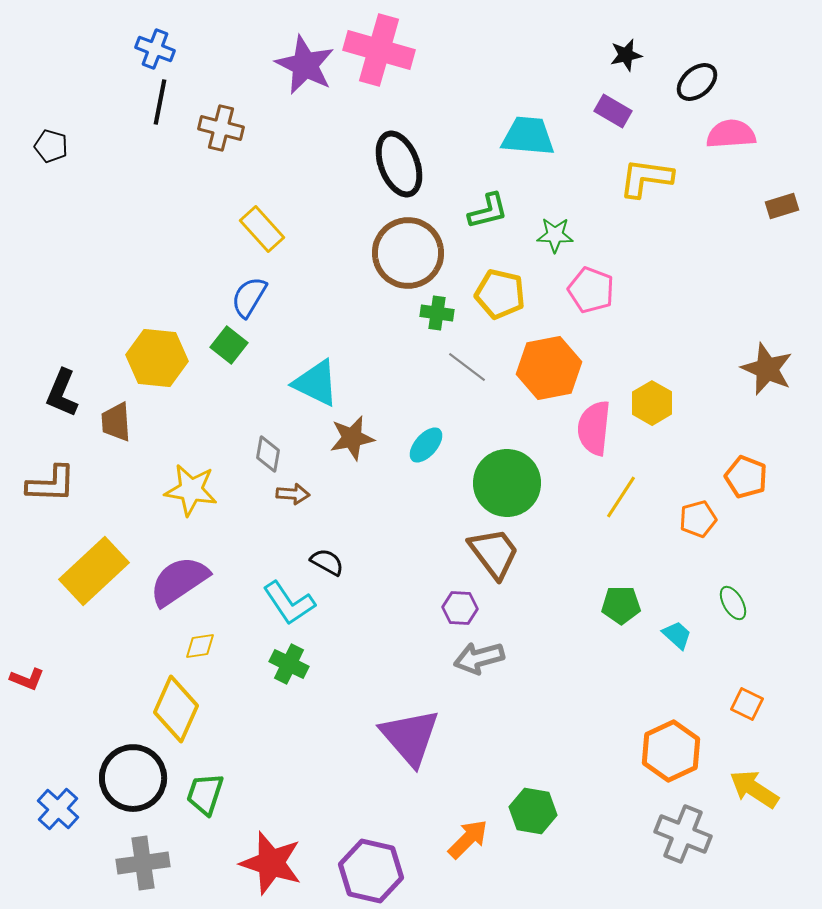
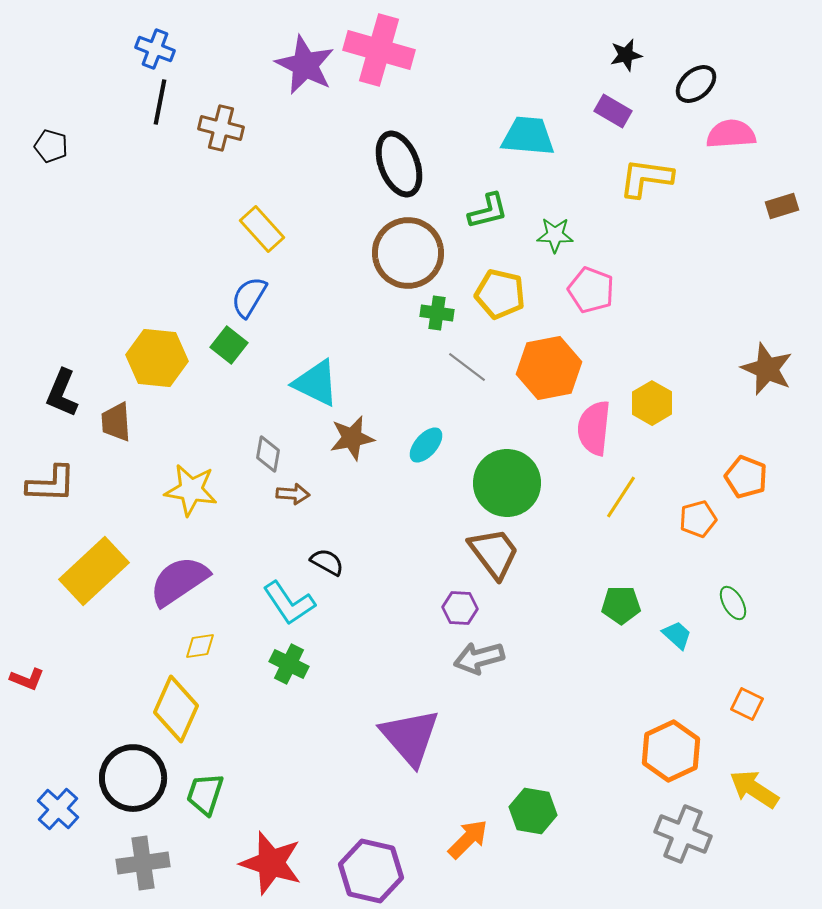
black ellipse at (697, 82): moved 1 px left, 2 px down
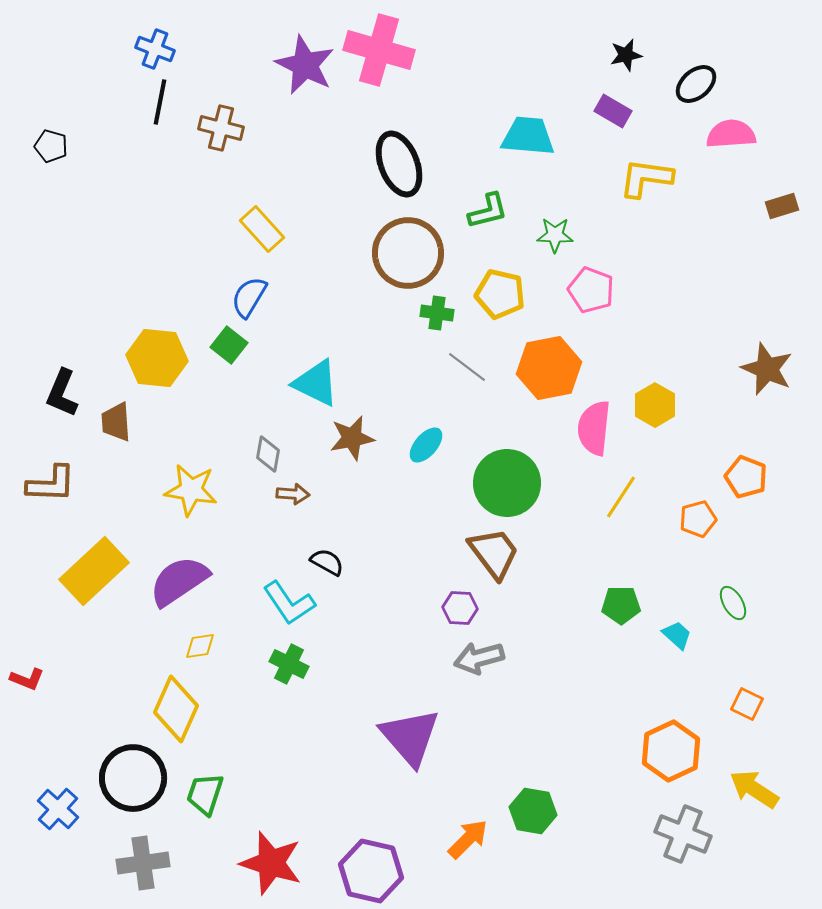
yellow hexagon at (652, 403): moved 3 px right, 2 px down
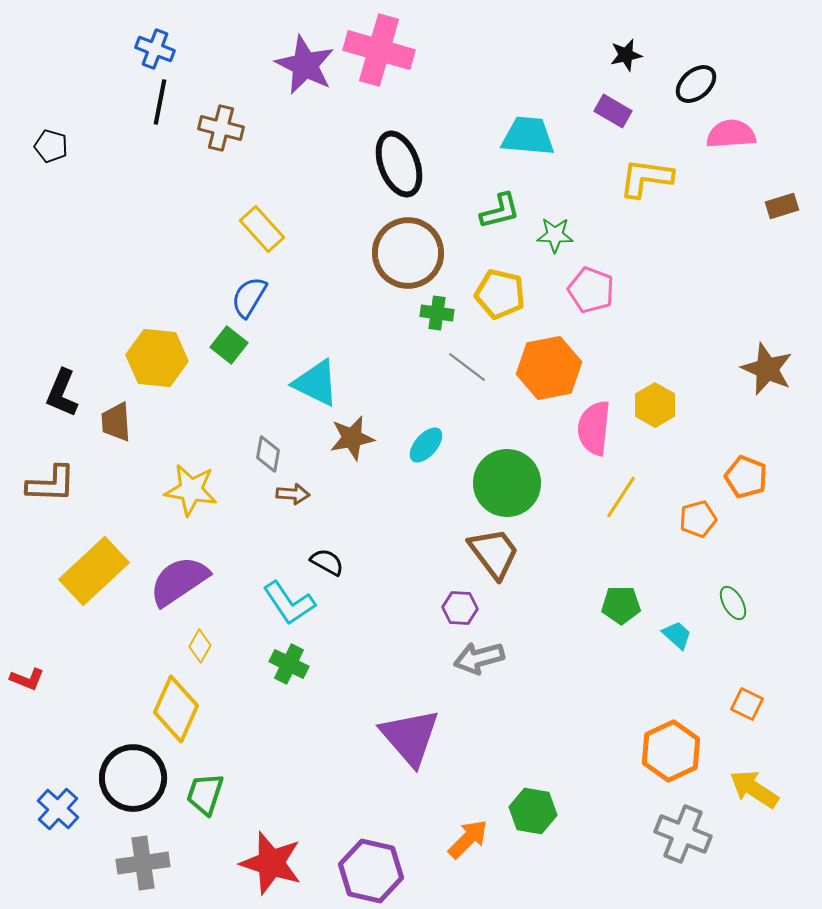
green L-shape at (488, 211): moved 12 px right
yellow diamond at (200, 646): rotated 52 degrees counterclockwise
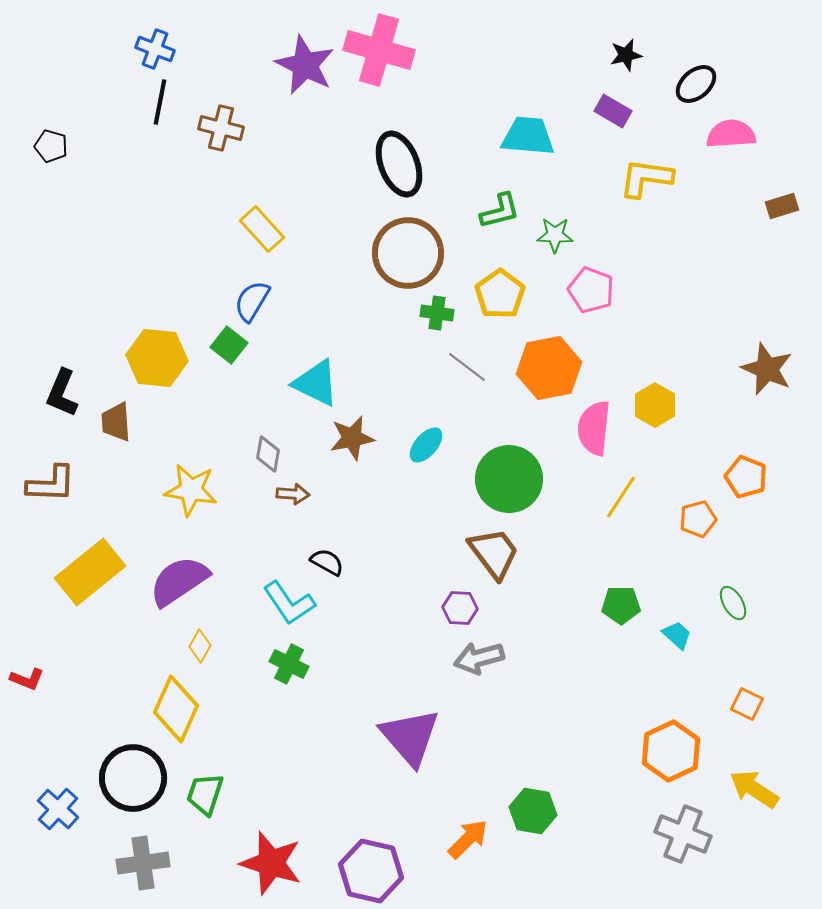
yellow pentagon at (500, 294): rotated 24 degrees clockwise
blue semicircle at (249, 297): moved 3 px right, 4 px down
green circle at (507, 483): moved 2 px right, 4 px up
yellow rectangle at (94, 571): moved 4 px left, 1 px down; rotated 4 degrees clockwise
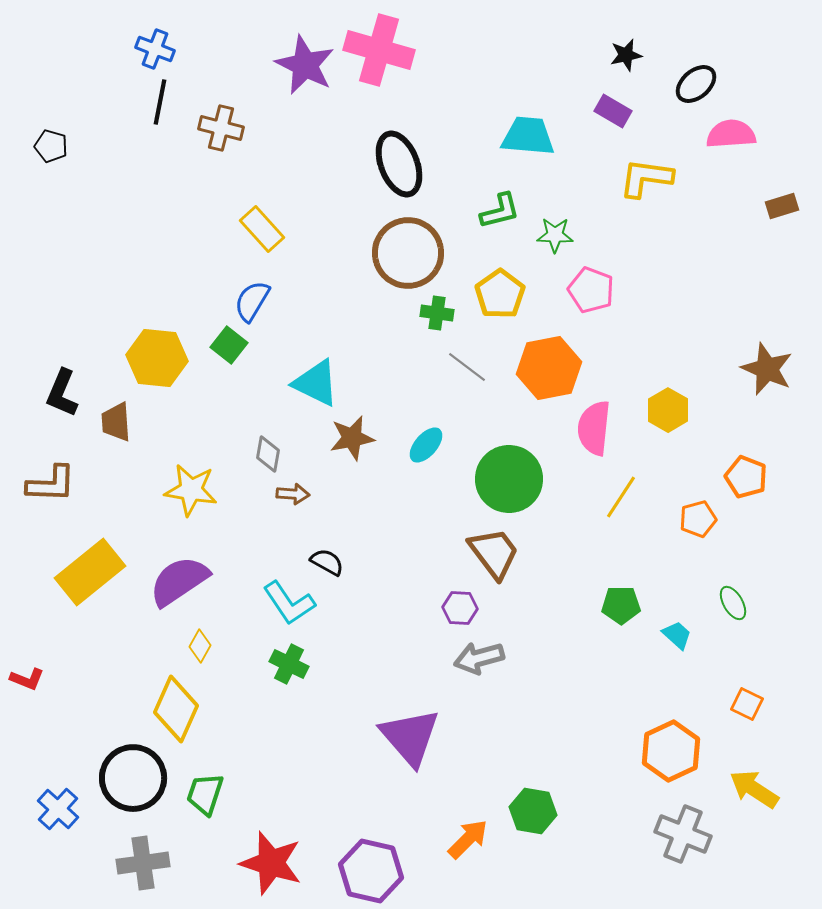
yellow hexagon at (655, 405): moved 13 px right, 5 px down
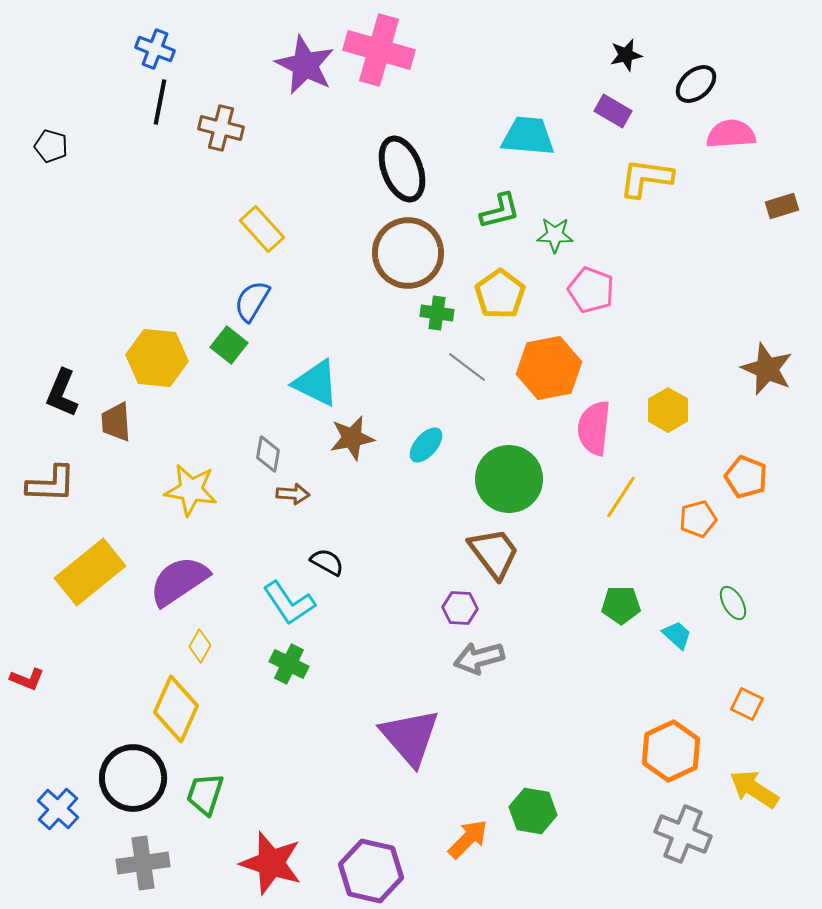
black ellipse at (399, 164): moved 3 px right, 5 px down
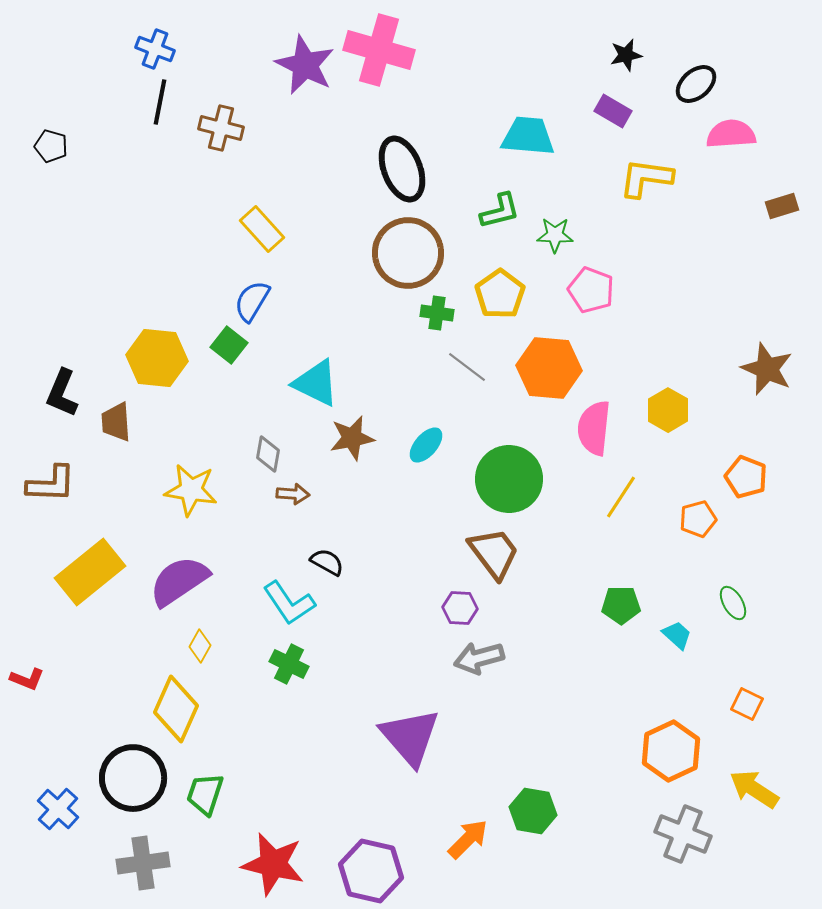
orange hexagon at (549, 368): rotated 16 degrees clockwise
red star at (271, 863): moved 2 px right, 1 px down; rotated 4 degrees counterclockwise
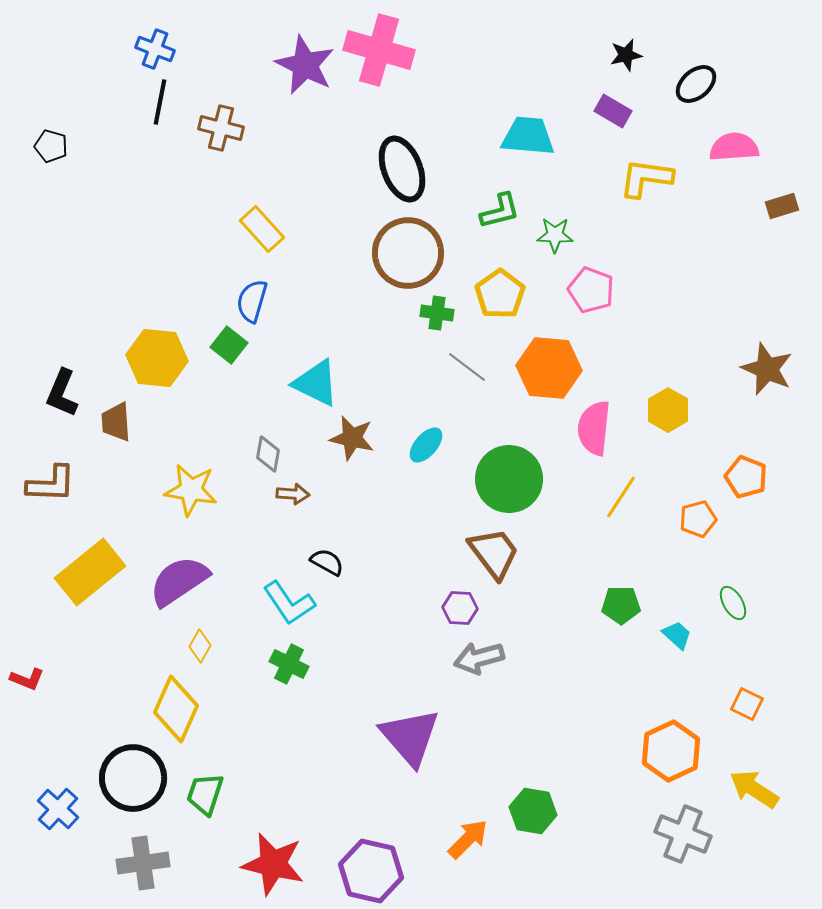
pink semicircle at (731, 134): moved 3 px right, 13 px down
blue semicircle at (252, 301): rotated 15 degrees counterclockwise
brown star at (352, 438): rotated 24 degrees clockwise
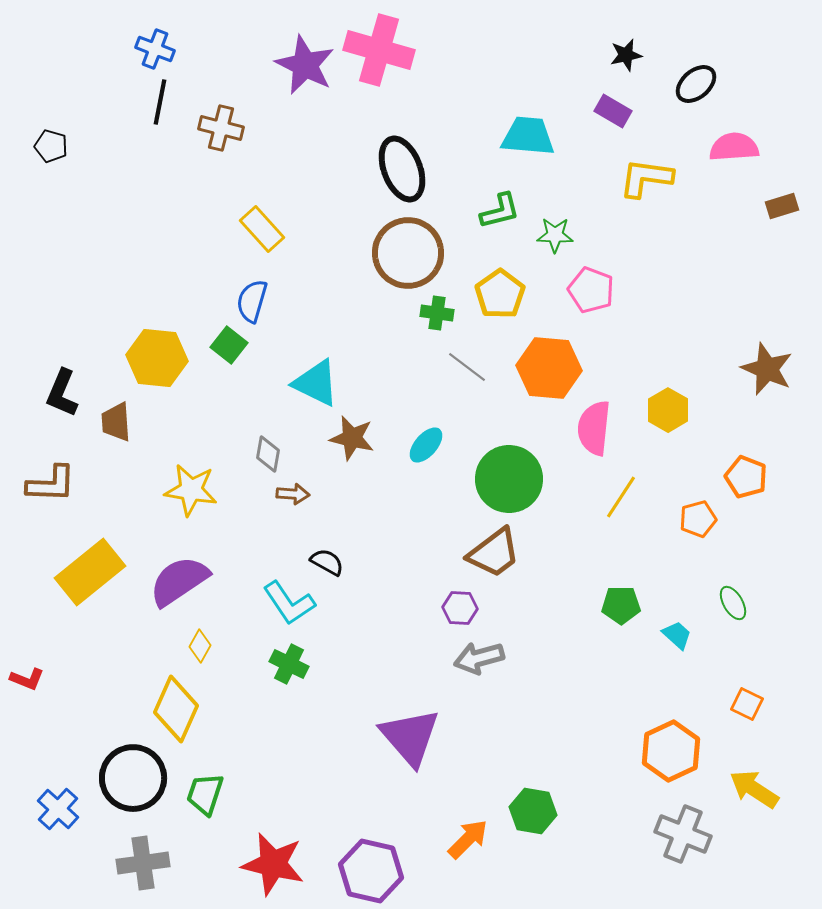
brown trapezoid at (494, 553): rotated 90 degrees clockwise
